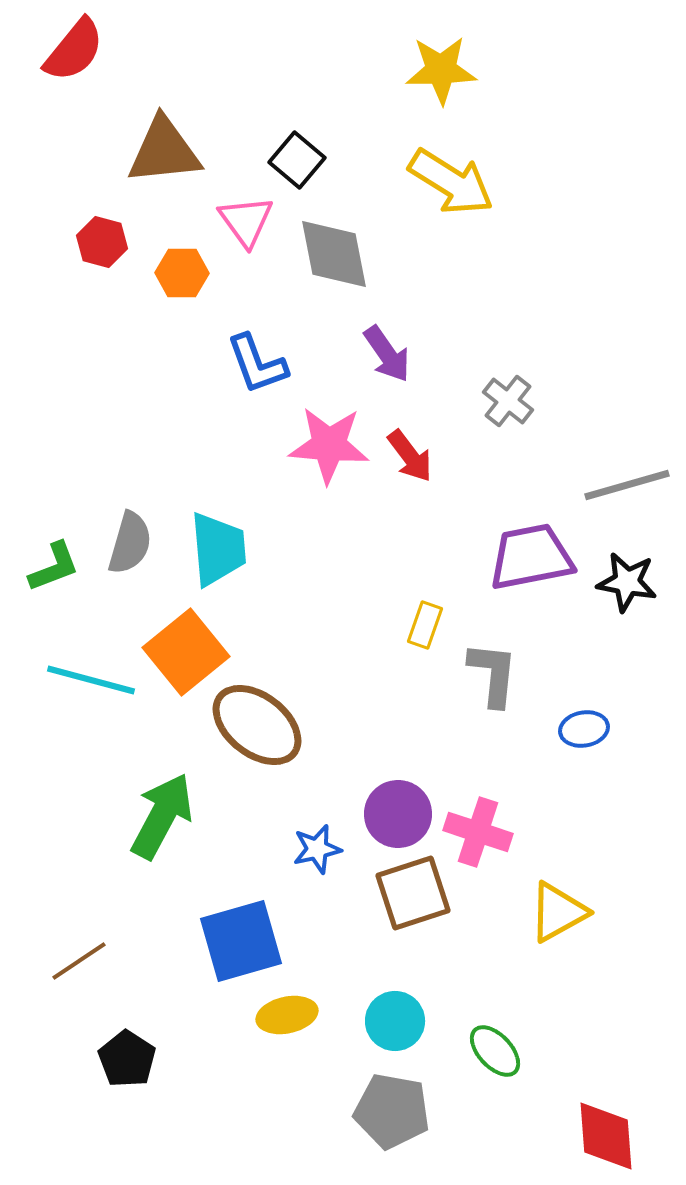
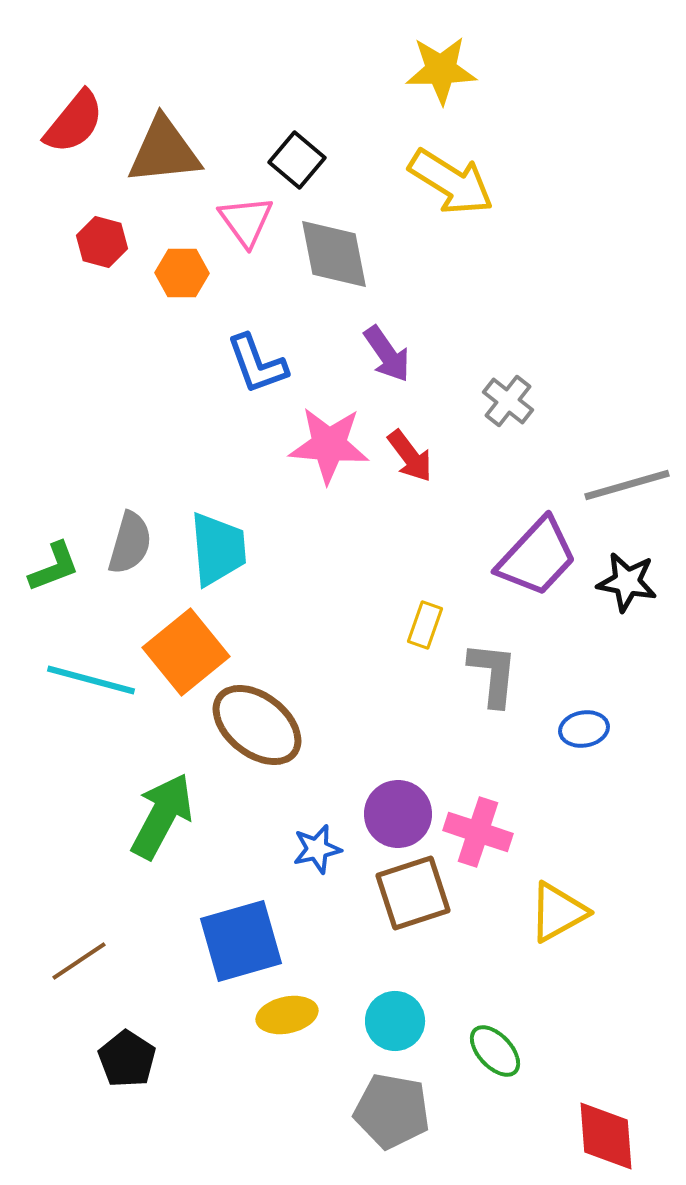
red semicircle: moved 72 px down
purple trapezoid: moved 6 px right; rotated 144 degrees clockwise
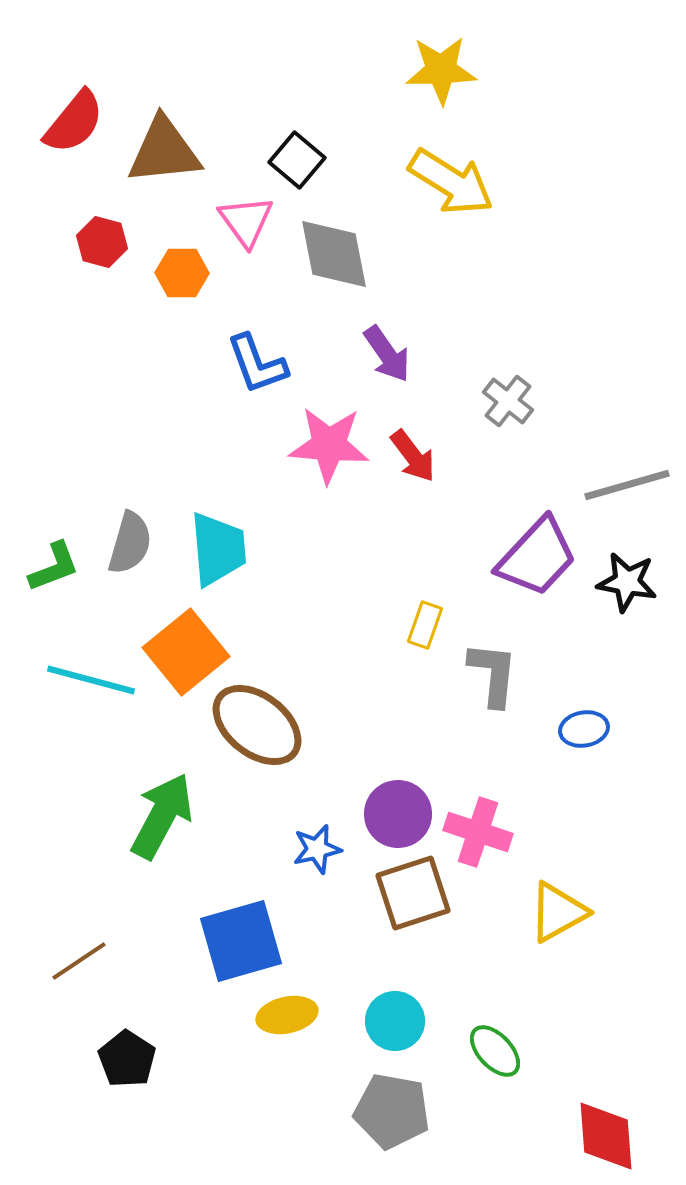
red arrow: moved 3 px right
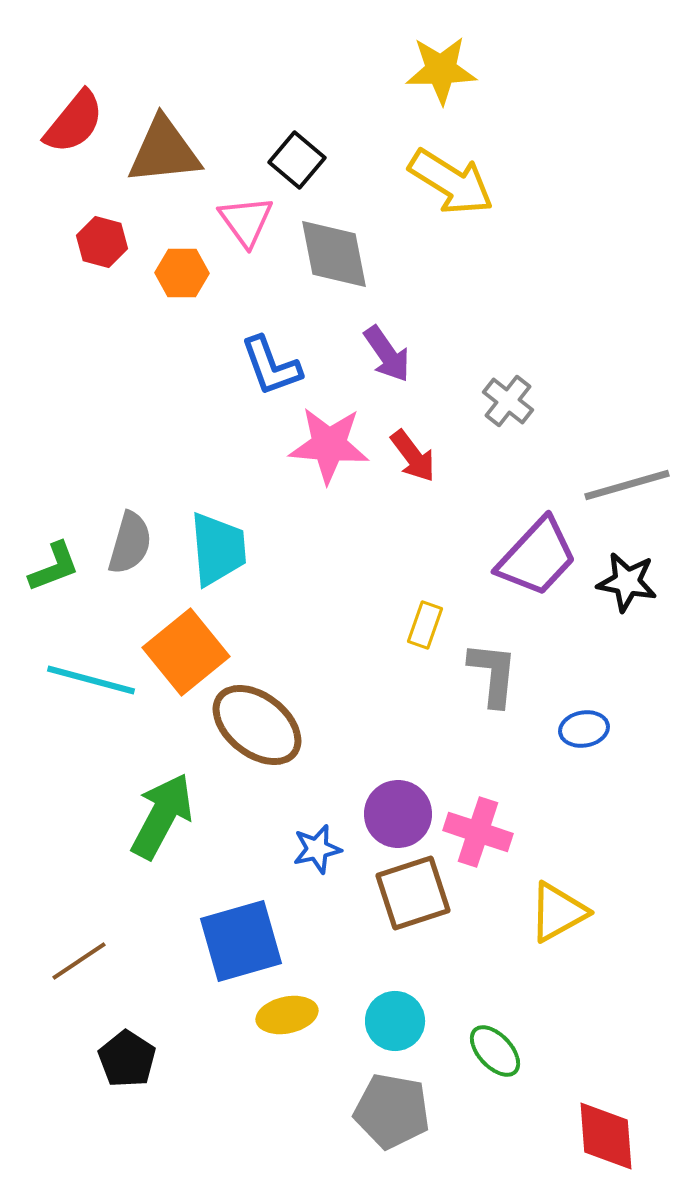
blue L-shape: moved 14 px right, 2 px down
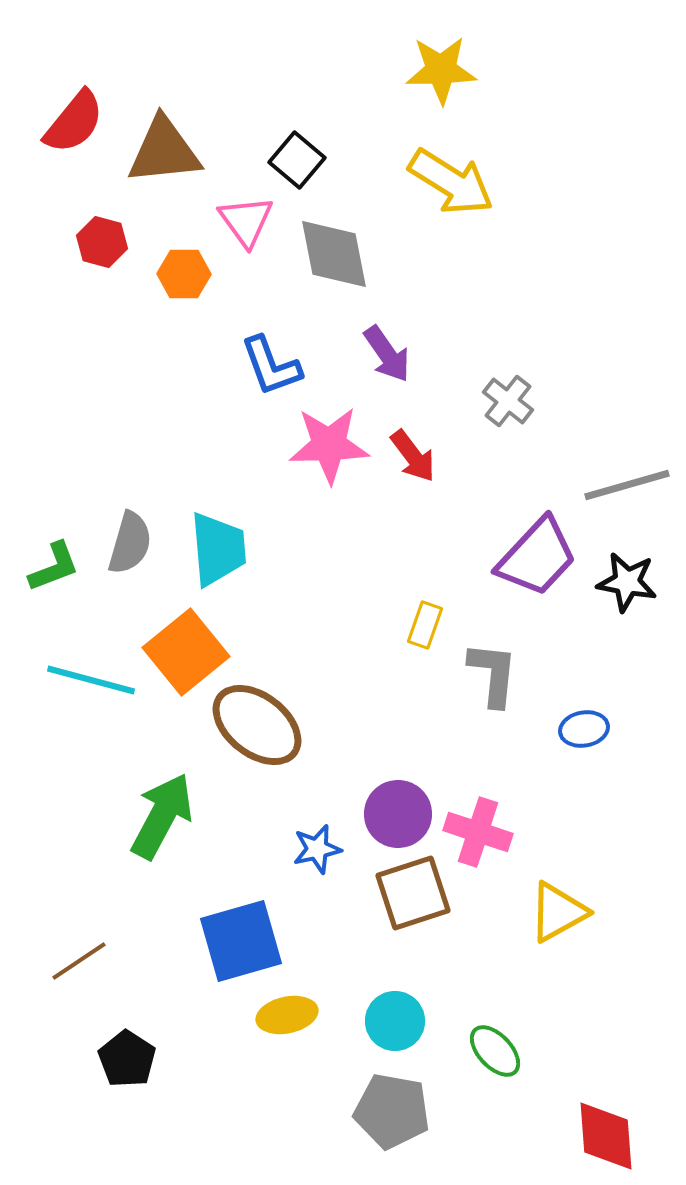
orange hexagon: moved 2 px right, 1 px down
pink star: rotated 6 degrees counterclockwise
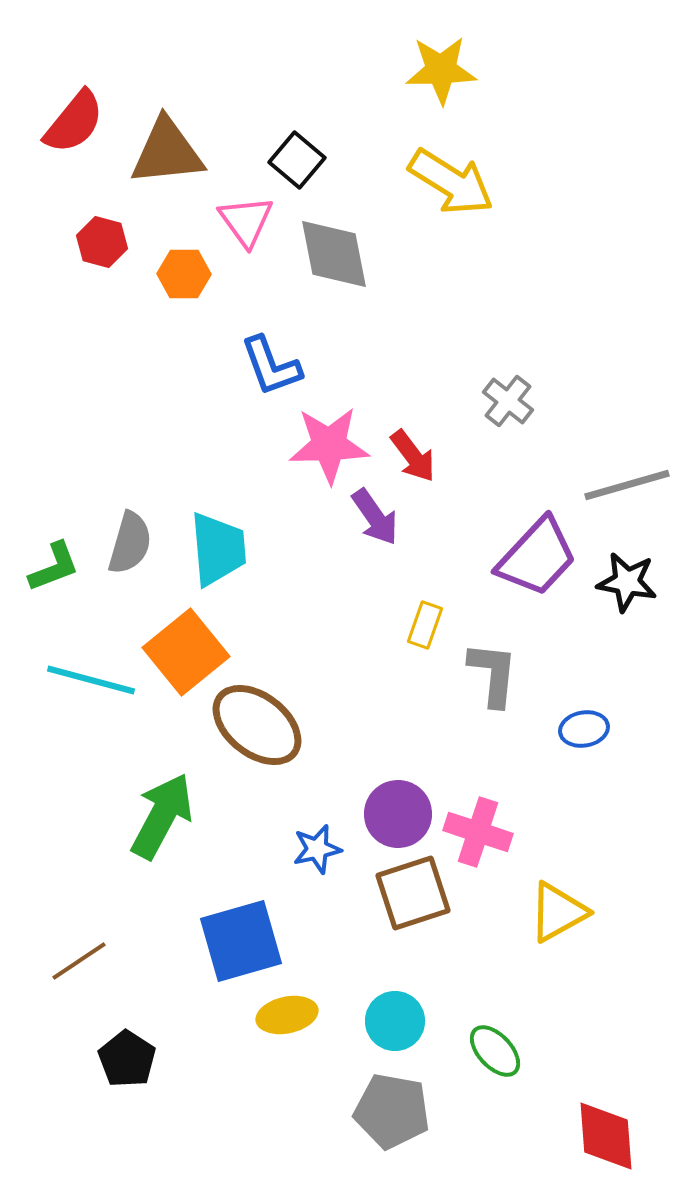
brown triangle: moved 3 px right, 1 px down
purple arrow: moved 12 px left, 163 px down
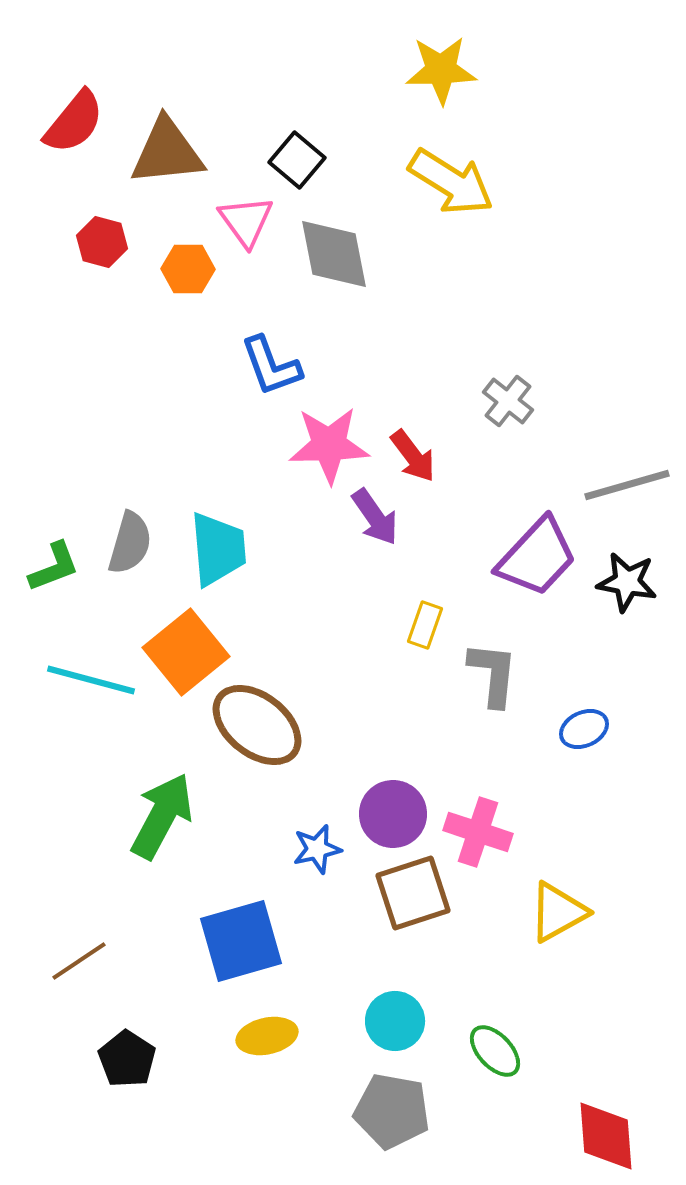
orange hexagon: moved 4 px right, 5 px up
blue ellipse: rotated 15 degrees counterclockwise
purple circle: moved 5 px left
yellow ellipse: moved 20 px left, 21 px down
